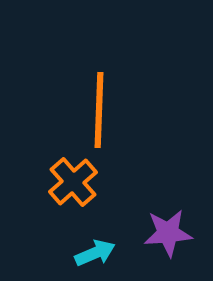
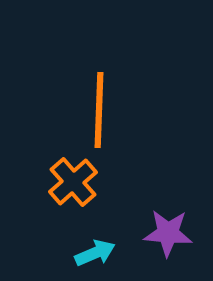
purple star: rotated 9 degrees clockwise
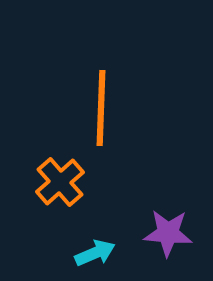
orange line: moved 2 px right, 2 px up
orange cross: moved 13 px left
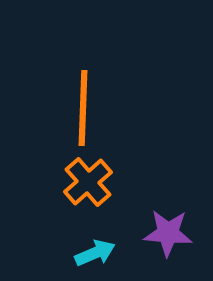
orange line: moved 18 px left
orange cross: moved 28 px right
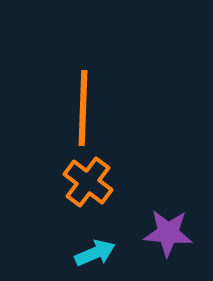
orange cross: rotated 12 degrees counterclockwise
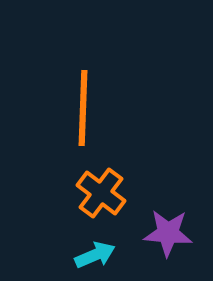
orange cross: moved 13 px right, 11 px down
cyan arrow: moved 2 px down
